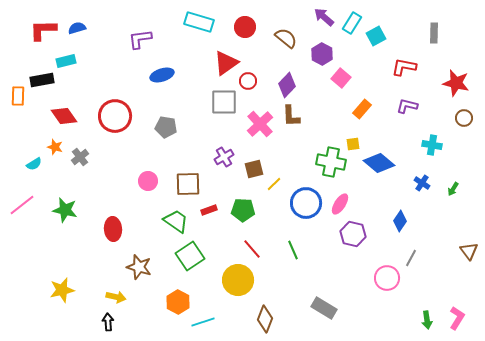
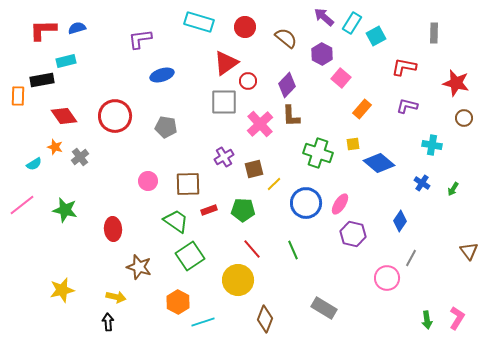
green cross at (331, 162): moved 13 px left, 9 px up; rotated 8 degrees clockwise
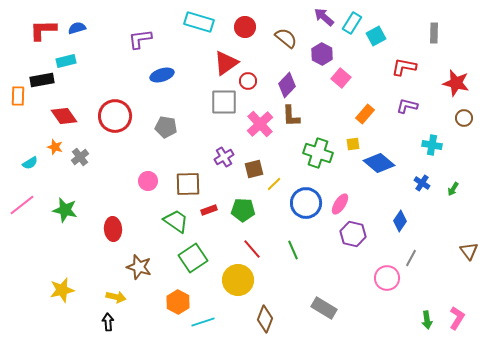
orange rectangle at (362, 109): moved 3 px right, 5 px down
cyan semicircle at (34, 164): moved 4 px left, 1 px up
green square at (190, 256): moved 3 px right, 2 px down
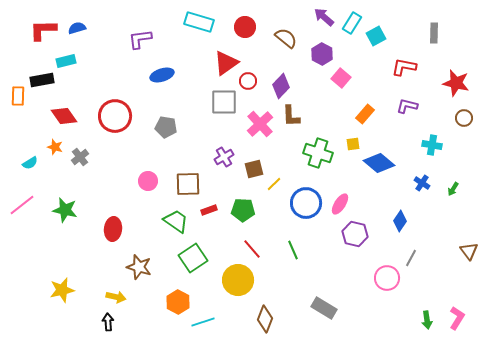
purple diamond at (287, 85): moved 6 px left, 1 px down
red ellipse at (113, 229): rotated 10 degrees clockwise
purple hexagon at (353, 234): moved 2 px right
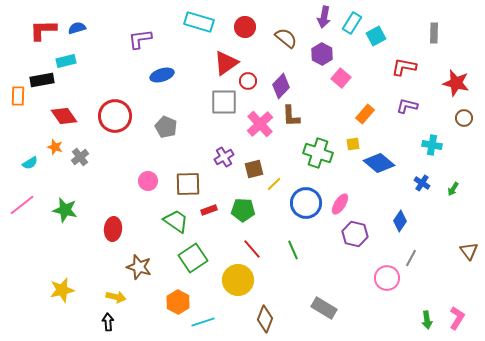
purple arrow at (324, 17): rotated 120 degrees counterclockwise
gray pentagon at (166, 127): rotated 15 degrees clockwise
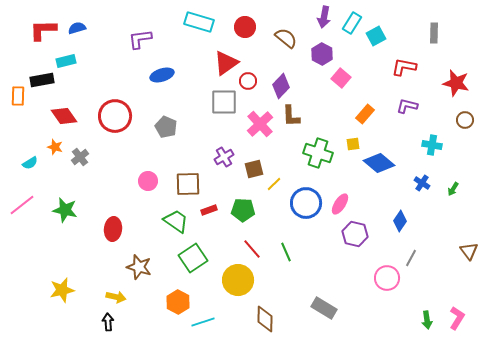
brown circle at (464, 118): moved 1 px right, 2 px down
green line at (293, 250): moved 7 px left, 2 px down
brown diamond at (265, 319): rotated 20 degrees counterclockwise
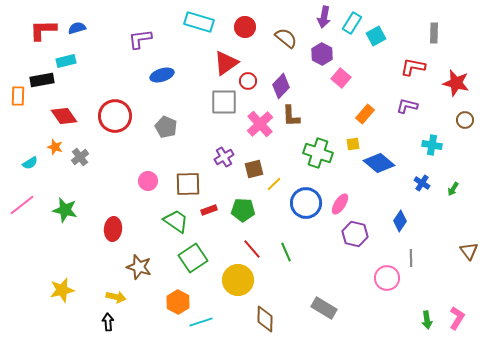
red L-shape at (404, 67): moved 9 px right
gray line at (411, 258): rotated 30 degrees counterclockwise
cyan line at (203, 322): moved 2 px left
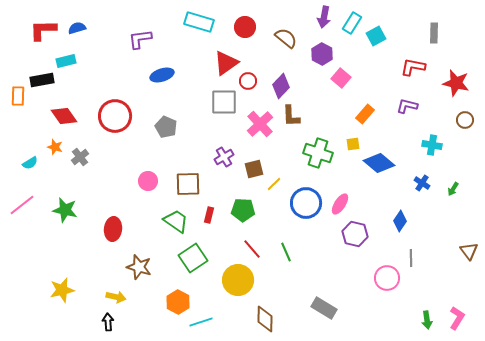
red rectangle at (209, 210): moved 5 px down; rotated 56 degrees counterclockwise
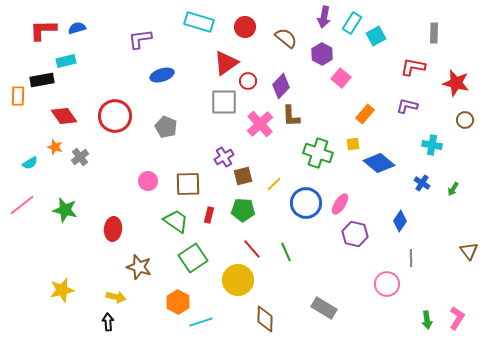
brown square at (254, 169): moved 11 px left, 7 px down
pink circle at (387, 278): moved 6 px down
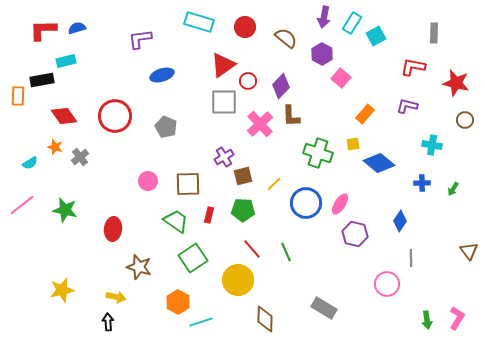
red triangle at (226, 63): moved 3 px left, 2 px down
blue cross at (422, 183): rotated 35 degrees counterclockwise
